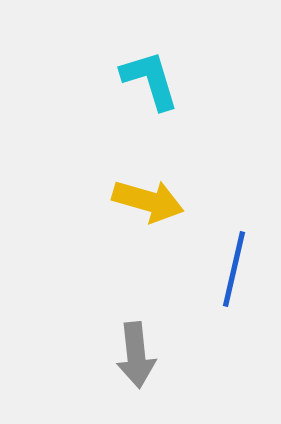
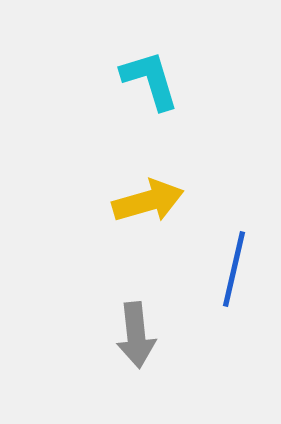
yellow arrow: rotated 32 degrees counterclockwise
gray arrow: moved 20 px up
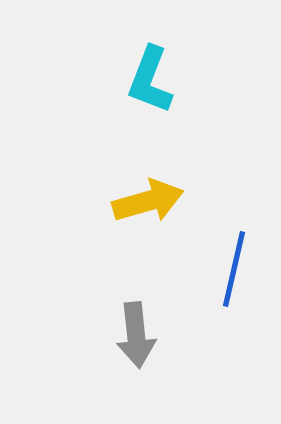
cyan L-shape: rotated 142 degrees counterclockwise
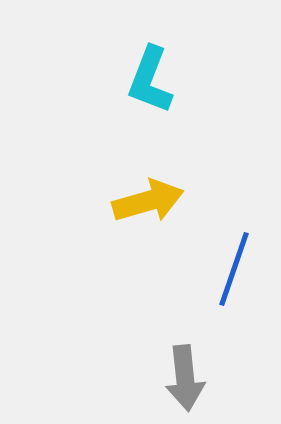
blue line: rotated 6 degrees clockwise
gray arrow: moved 49 px right, 43 px down
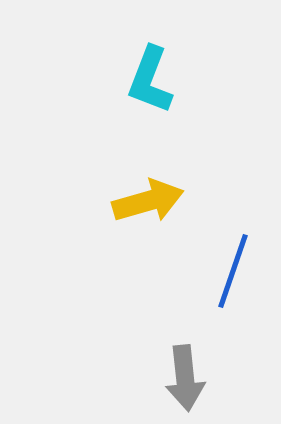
blue line: moved 1 px left, 2 px down
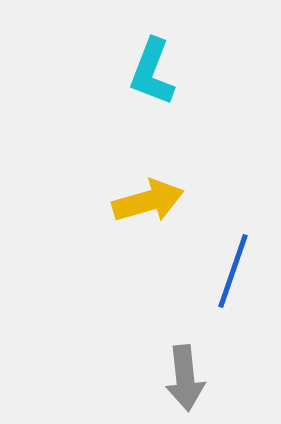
cyan L-shape: moved 2 px right, 8 px up
